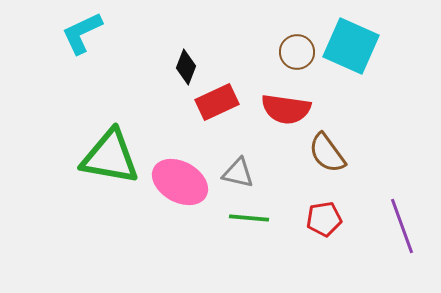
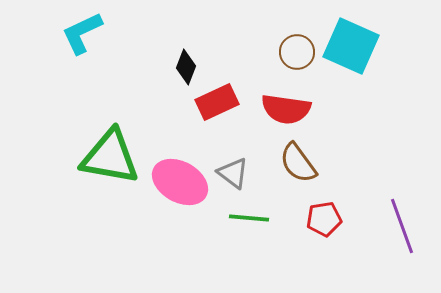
brown semicircle: moved 29 px left, 10 px down
gray triangle: moved 5 px left; rotated 24 degrees clockwise
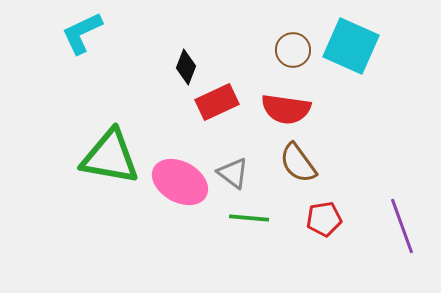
brown circle: moved 4 px left, 2 px up
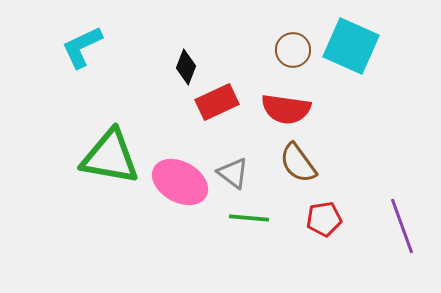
cyan L-shape: moved 14 px down
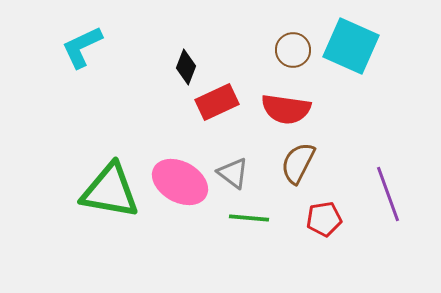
green triangle: moved 34 px down
brown semicircle: rotated 63 degrees clockwise
purple line: moved 14 px left, 32 px up
